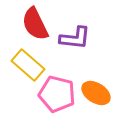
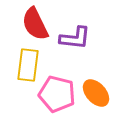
yellow rectangle: rotated 56 degrees clockwise
orange ellipse: rotated 16 degrees clockwise
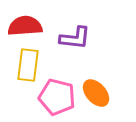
red semicircle: moved 10 px left, 2 px down; rotated 112 degrees clockwise
pink pentagon: moved 3 px down
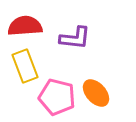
yellow rectangle: moved 3 px left, 1 px down; rotated 28 degrees counterclockwise
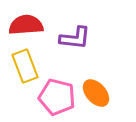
red semicircle: moved 1 px right, 1 px up
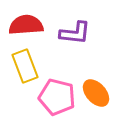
purple L-shape: moved 5 px up
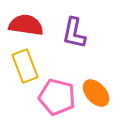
red semicircle: rotated 12 degrees clockwise
purple L-shape: moved 1 px left; rotated 96 degrees clockwise
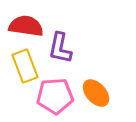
red semicircle: moved 1 px down
purple L-shape: moved 14 px left, 15 px down
pink pentagon: moved 2 px left, 1 px up; rotated 18 degrees counterclockwise
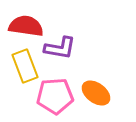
purple L-shape: rotated 92 degrees counterclockwise
orange ellipse: rotated 12 degrees counterclockwise
